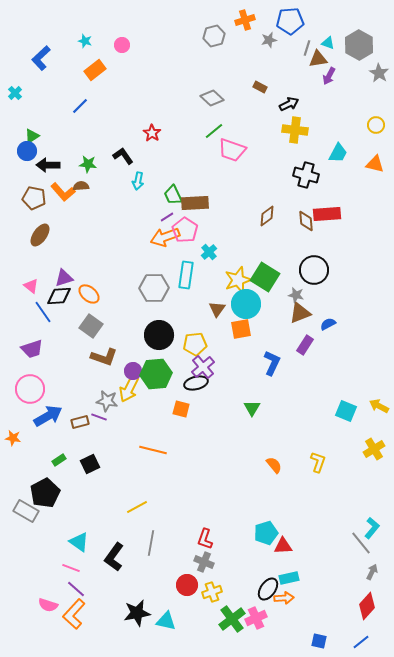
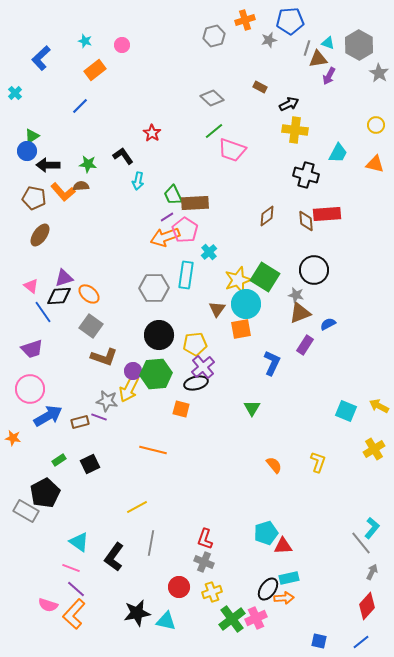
red circle at (187, 585): moved 8 px left, 2 px down
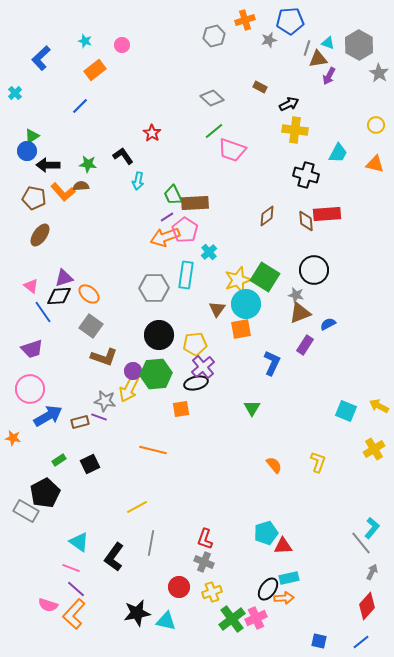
gray star at (107, 401): moved 2 px left
orange square at (181, 409): rotated 24 degrees counterclockwise
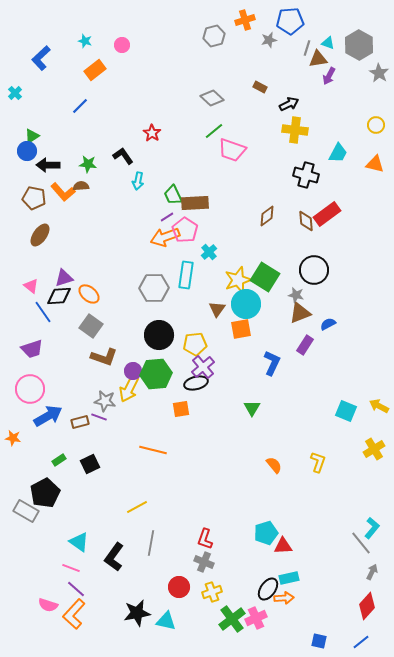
red rectangle at (327, 214): rotated 32 degrees counterclockwise
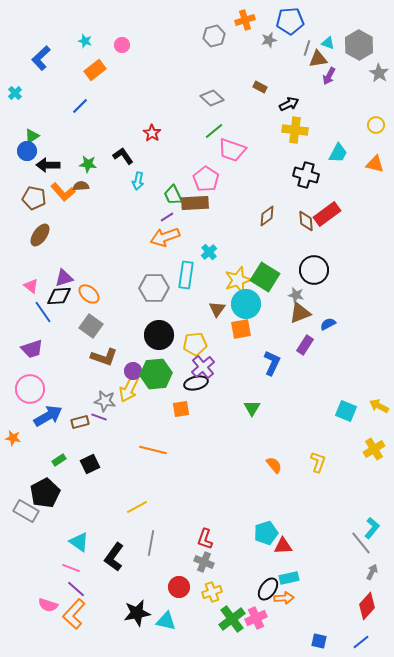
pink pentagon at (185, 230): moved 21 px right, 51 px up
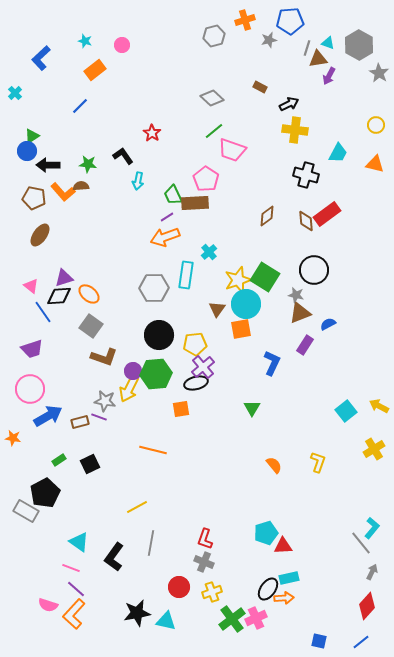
cyan square at (346, 411): rotated 30 degrees clockwise
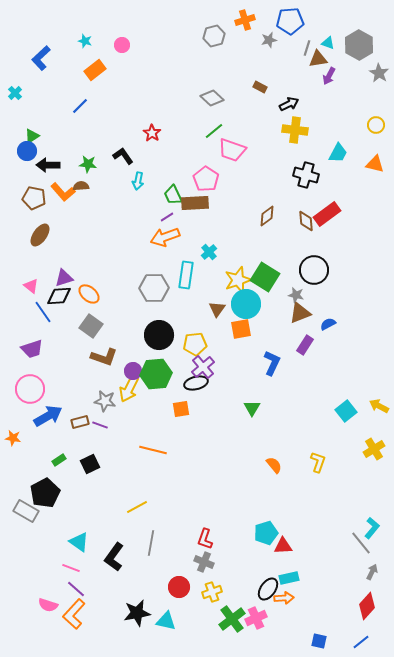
purple line at (99, 417): moved 1 px right, 8 px down
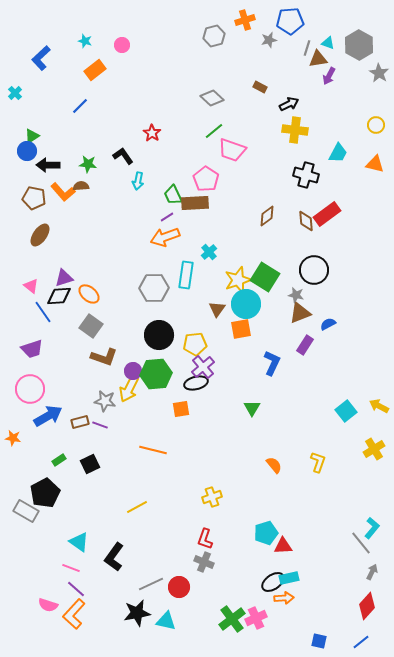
gray line at (151, 543): moved 41 px down; rotated 55 degrees clockwise
black ellipse at (268, 589): moved 5 px right, 7 px up; rotated 20 degrees clockwise
yellow cross at (212, 592): moved 95 px up
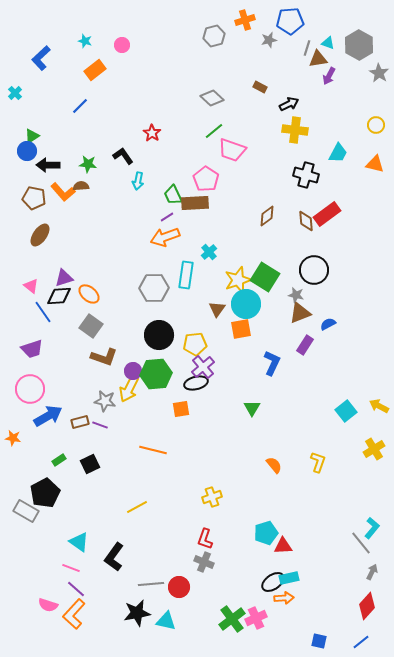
gray line at (151, 584): rotated 20 degrees clockwise
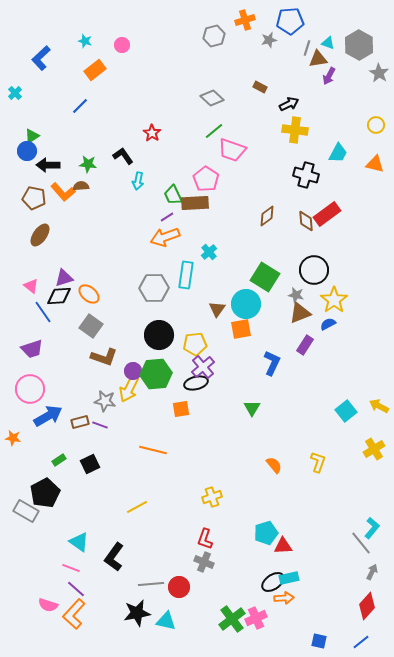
yellow star at (238, 280): moved 96 px right, 20 px down; rotated 16 degrees counterclockwise
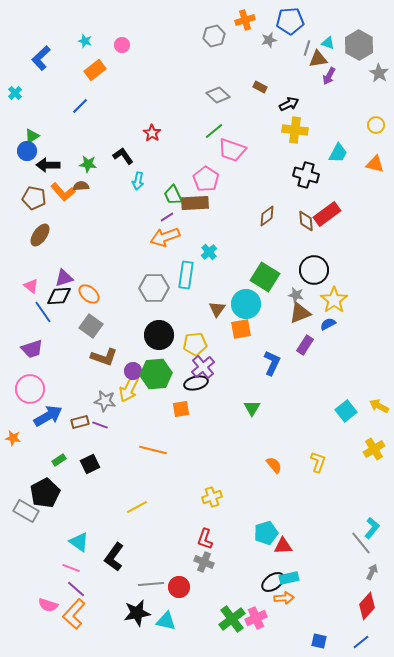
gray diamond at (212, 98): moved 6 px right, 3 px up
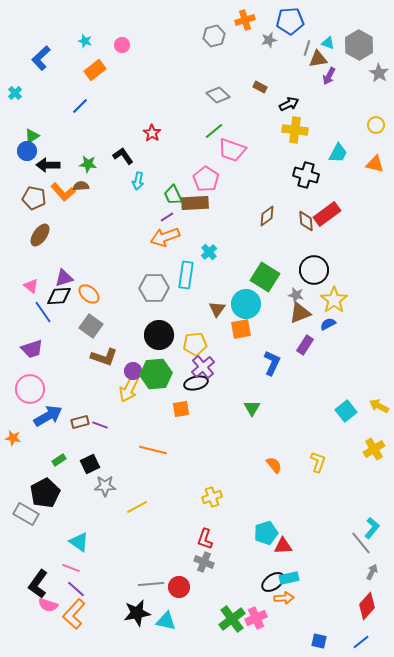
gray star at (105, 401): moved 85 px down; rotated 10 degrees counterclockwise
gray rectangle at (26, 511): moved 3 px down
black L-shape at (114, 557): moved 76 px left, 27 px down
